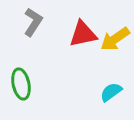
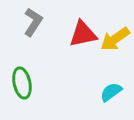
green ellipse: moved 1 px right, 1 px up
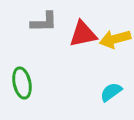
gray L-shape: moved 11 px right; rotated 56 degrees clockwise
yellow arrow: rotated 20 degrees clockwise
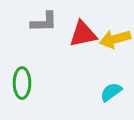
green ellipse: rotated 12 degrees clockwise
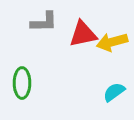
yellow arrow: moved 3 px left, 3 px down
cyan semicircle: moved 3 px right
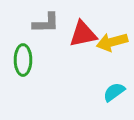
gray L-shape: moved 2 px right, 1 px down
green ellipse: moved 1 px right, 23 px up
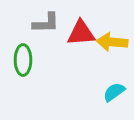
red triangle: moved 2 px left, 1 px up; rotated 8 degrees clockwise
yellow arrow: rotated 20 degrees clockwise
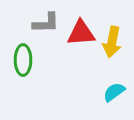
yellow arrow: rotated 84 degrees counterclockwise
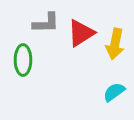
red triangle: rotated 28 degrees counterclockwise
yellow arrow: moved 3 px right, 2 px down
